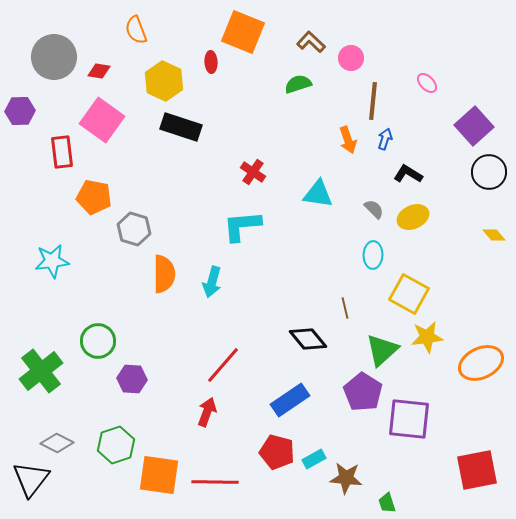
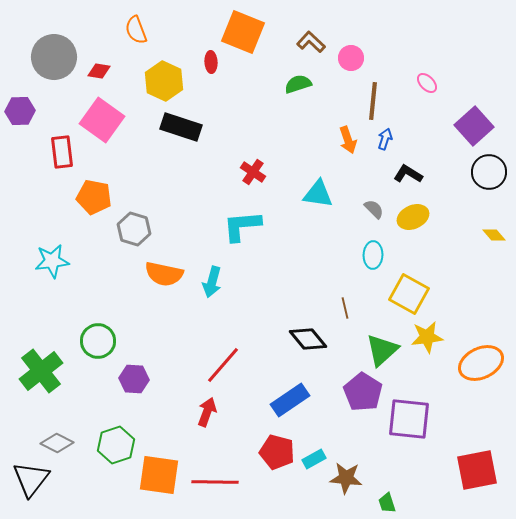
orange semicircle at (164, 274): rotated 102 degrees clockwise
purple hexagon at (132, 379): moved 2 px right
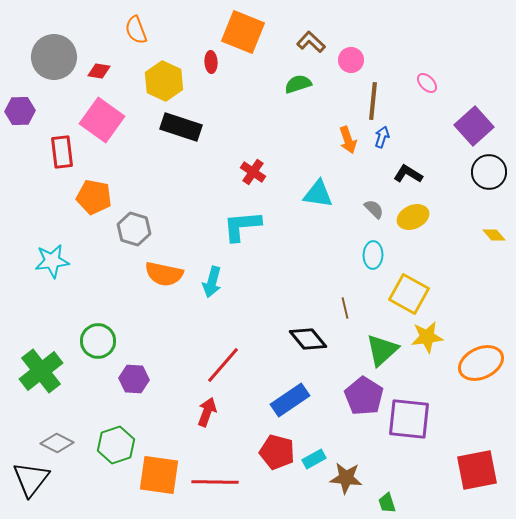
pink circle at (351, 58): moved 2 px down
blue arrow at (385, 139): moved 3 px left, 2 px up
purple pentagon at (363, 392): moved 1 px right, 4 px down
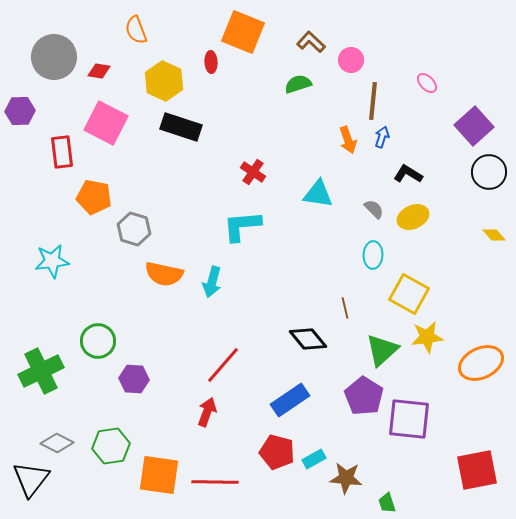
pink square at (102, 120): moved 4 px right, 3 px down; rotated 9 degrees counterclockwise
green cross at (41, 371): rotated 12 degrees clockwise
green hexagon at (116, 445): moved 5 px left, 1 px down; rotated 9 degrees clockwise
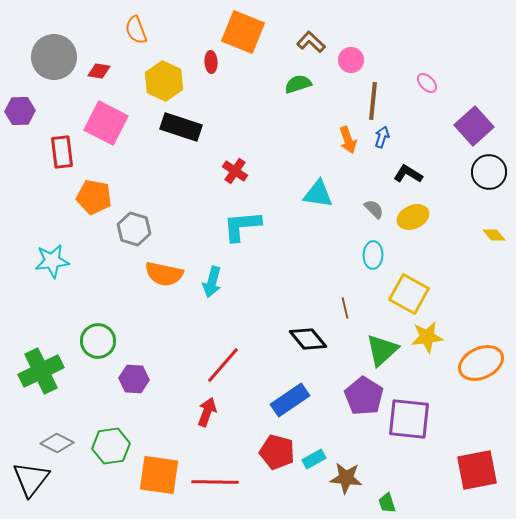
red cross at (253, 172): moved 18 px left, 1 px up
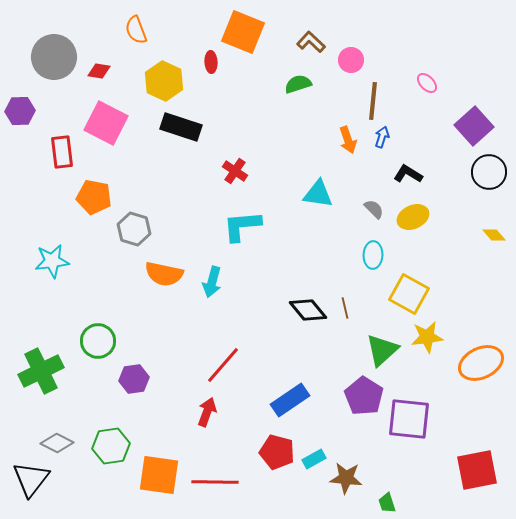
black diamond at (308, 339): moved 29 px up
purple hexagon at (134, 379): rotated 12 degrees counterclockwise
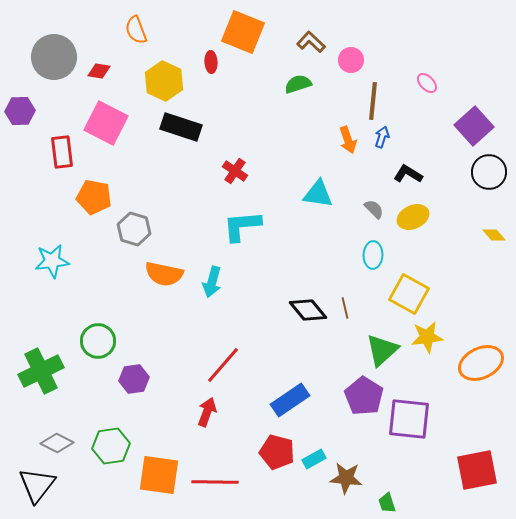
black triangle at (31, 479): moved 6 px right, 6 px down
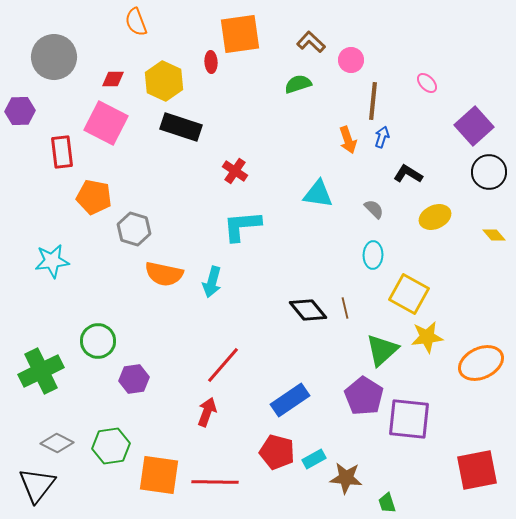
orange semicircle at (136, 30): moved 8 px up
orange square at (243, 32): moved 3 px left, 2 px down; rotated 30 degrees counterclockwise
red diamond at (99, 71): moved 14 px right, 8 px down; rotated 10 degrees counterclockwise
yellow ellipse at (413, 217): moved 22 px right
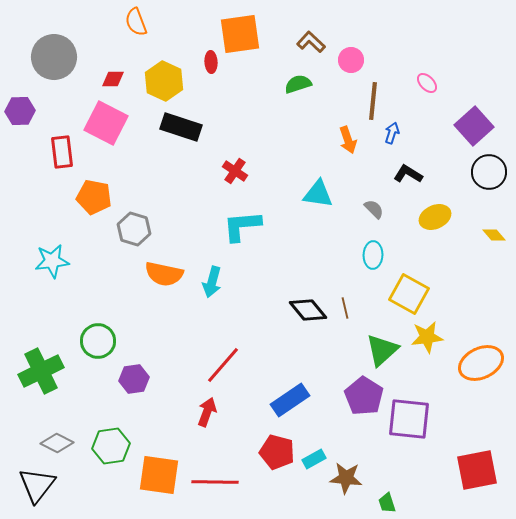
blue arrow at (382, 137): moved 10 px right, 4 px up
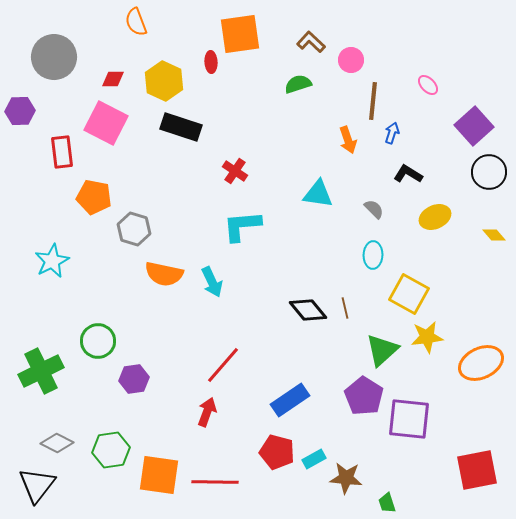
pink ellipse at (427, 83): moved 1 px right, 2 px down
cyan star at (52, 261): rotated 20 degrees counterclockwise
cyan arrow at (212, 282): rotated 40 degrees counterclockwise
green hexagon at (111, 446): moved 4 px down
